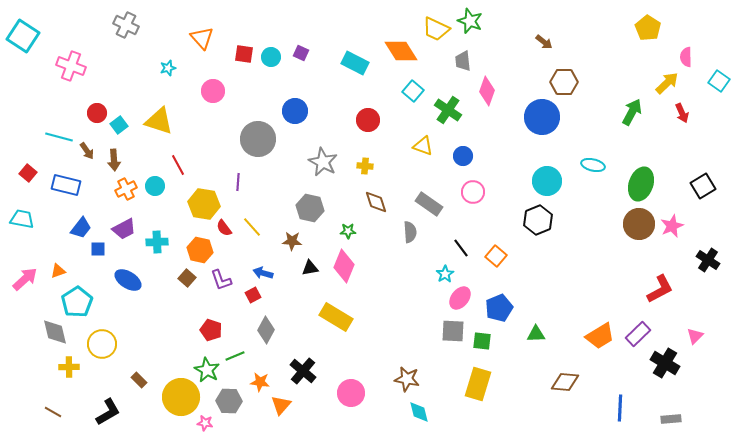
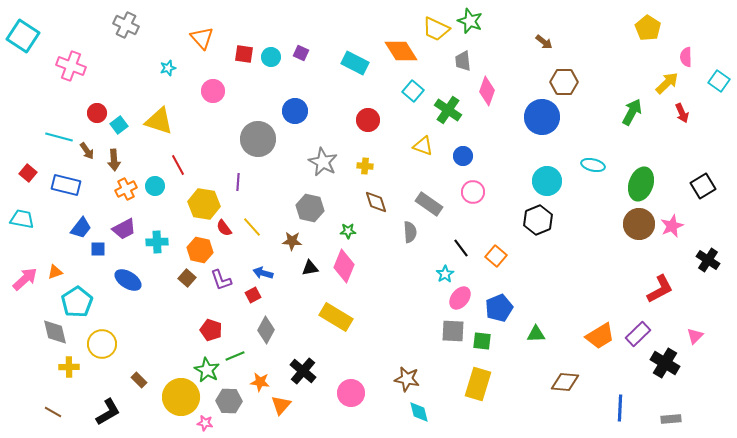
orange triangle at (58, 271): moved 3 px left, 1 px down
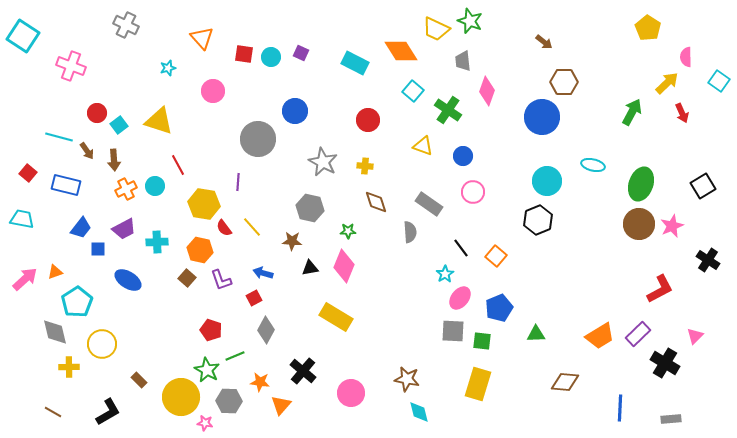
red square at (253, 295): moved 1 px right, 3 px down
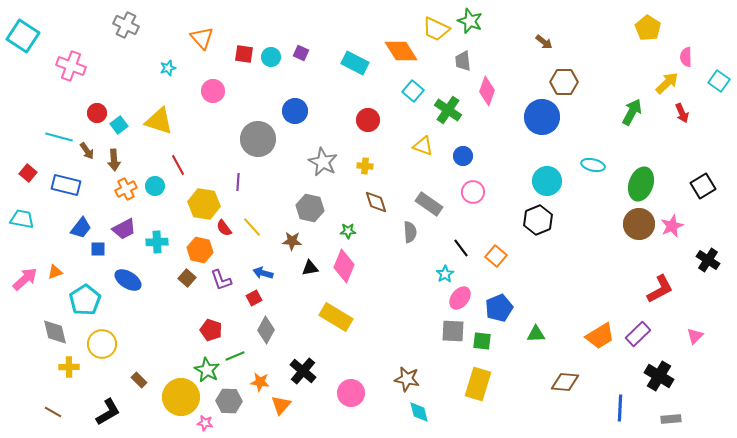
cyan pentagon at (77, 302): moved 8 px right, 2 px up
black cross at (665, 363): moved 6 px left, 13 px down
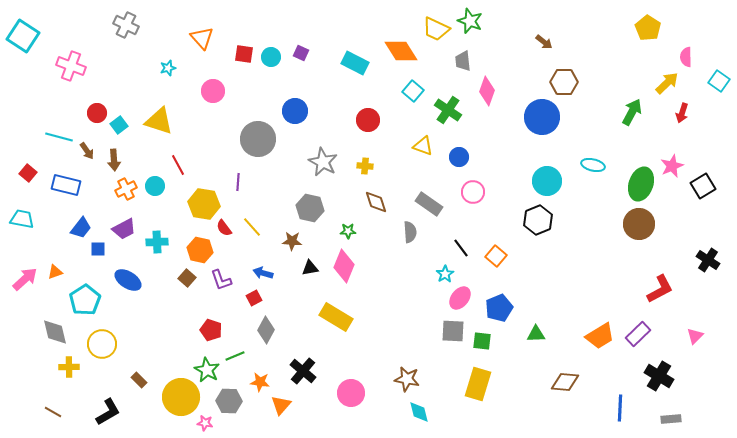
red arrow at (682, 113): rotated 42 degrees clockwise
blue circle at (463, 156): moved 4 px left, 1 px down
pink star at (672, 226): moved 60 px up
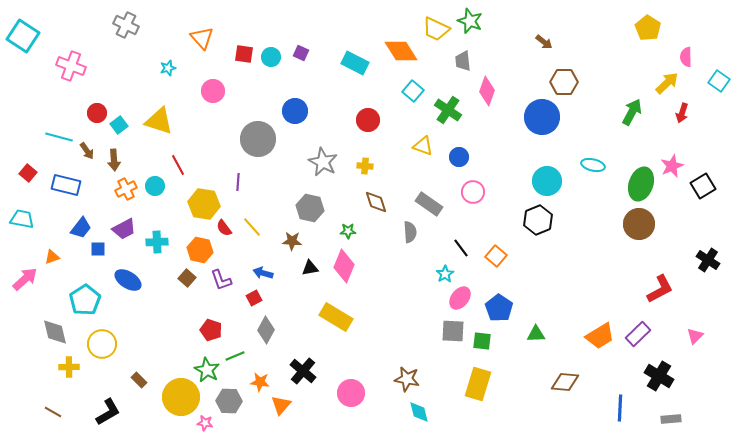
orange triangle at (55, 272): moved 3 px left, 15 px up
blue pentagon at (499, 308): rotated 16 degrees counterclockwise
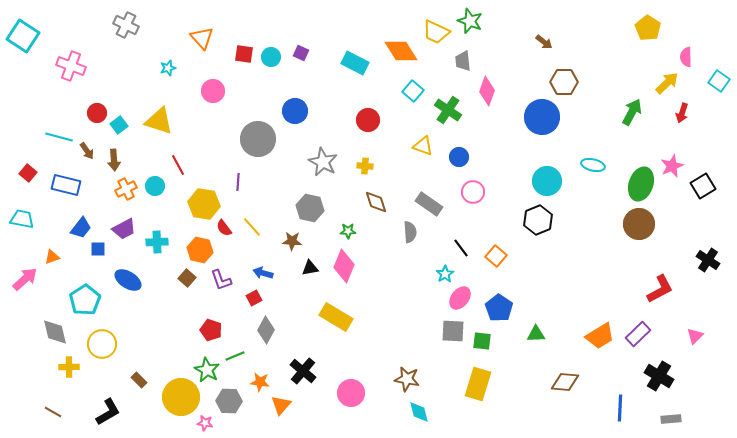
yellow trapezoid at (436, 29): moved 3 px down
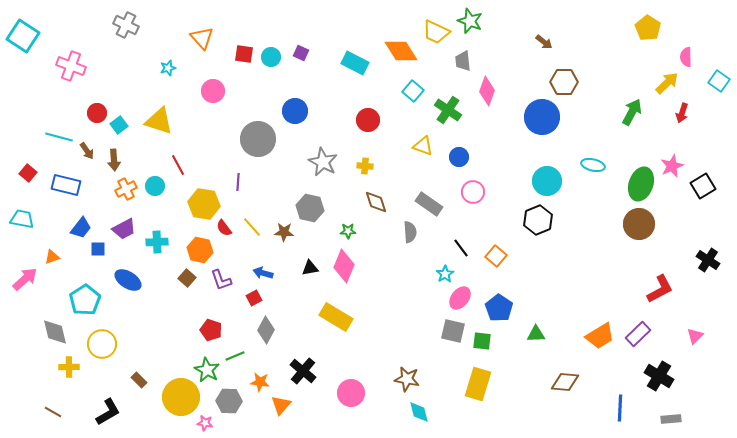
brown star at (292, 241): moved 8 px left, 9 px up
gray square at (453, 331): rotated 10 degrees clockwise
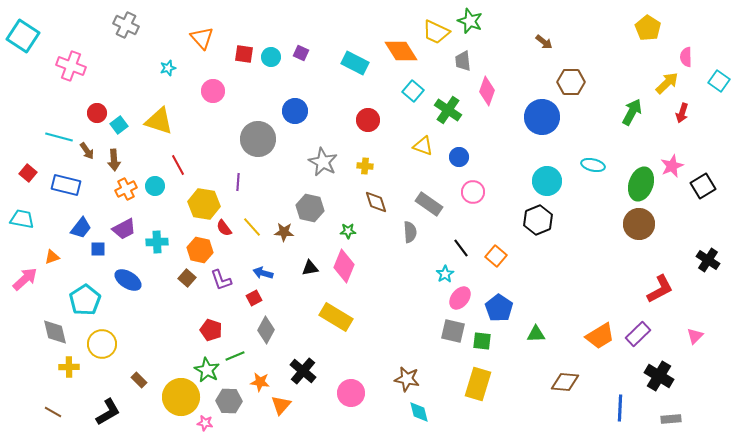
brown hexagon at (564, 82): moved 7 px right
